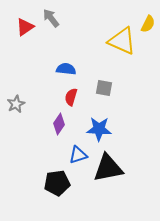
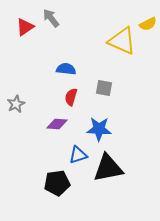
yellow semicircle: rotated 36 degrees clockwise
purple diamond: moved 2 px left; rotated 60 degrees clockwise
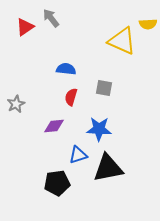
yellow semicircle: rotated 24 degrees clockwise
purple diamond: moved 3 px left, 2 px down; rotated 10 degrees counterclockwise
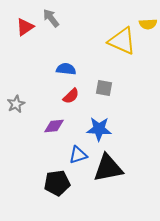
red semicircle: moved 1 px up; rotated 150 degrees counterclockwise
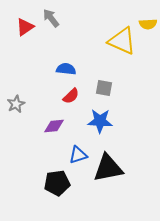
blue star: moved 1 px right, 8 px up
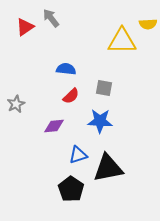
yellow triangle: rotated 24 degrees counterclockwise
black pentagon: moved 14 px right, 6 px down; rotated 30 degrees counterclockwise
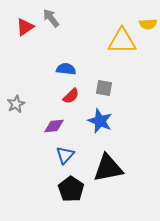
blue star: rotated 20 degrees clockwise
blue triangle: moved 13 px left; rotated 30 degrees counterclockwise
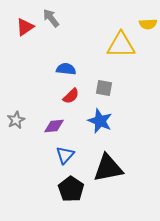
yellow triangle: moved 1 px left, 4 px down
gray star: moved 16 px down
